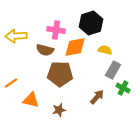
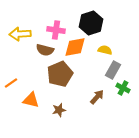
yellow arrow: moved 4 px right, 2 px up
brown pentagon: rotated 25 degrees counterclockwise
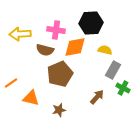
black hexagon: rotated 15 degrees clockwise
orange triangle: moved 2 px up
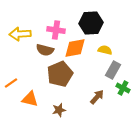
orange diamond: moved 1 px down
orange triangle: moved 1 px left, 1 px down
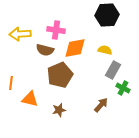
black hexagon: moved 16 px right, 8 px up
brown pentagon: moved 1 px down
orange line: rotated 48 degrees counterclockwise
brown arrow: moved 4 px right, 8 px down
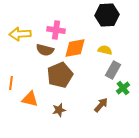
green cross: rotated 24 degrees clockwise
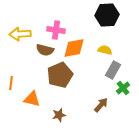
orange diamond: moved 1 px left
orange triangle: moved 2 px right
brown star: moved 5 px down
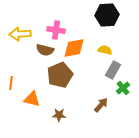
brown star: rotated 16 degrees clockwise
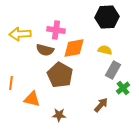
black hexagon: moved 2 px down
brown pentagon: rotated 20 degrees counterclockwise
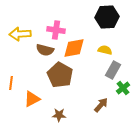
orange triangle: rotated 42 degrees counterclockwise
